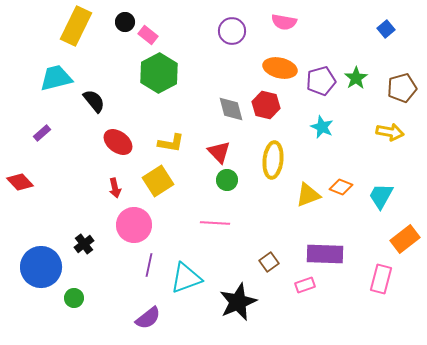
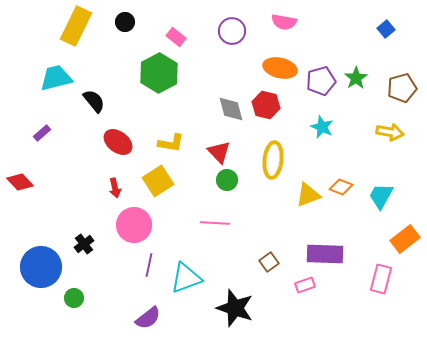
pink rectangle at (148, 35): moved 28 px right, 2 px down
black star at (238, 302): moved 3 px left, 6 px down; rotated 30 degrees counterclockwise
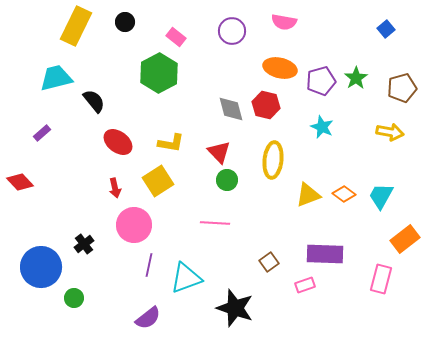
orange diamond at (341, 187): moved 3 px right, 7 px down; rotated 15 degrees clockwise
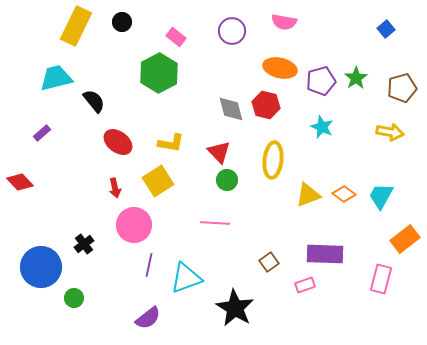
black circle at (125, 22): moved 3 px left
black star at (235, 308): rotated 12 degrees clockwise
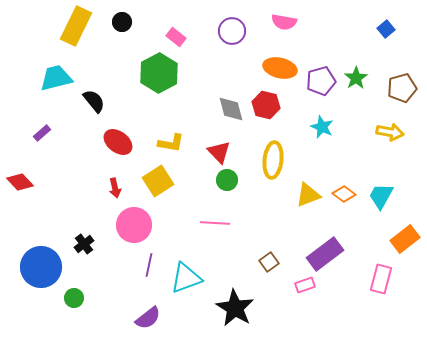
purple rectangle at (325, 254): rotated 39 degrees counterclockwise
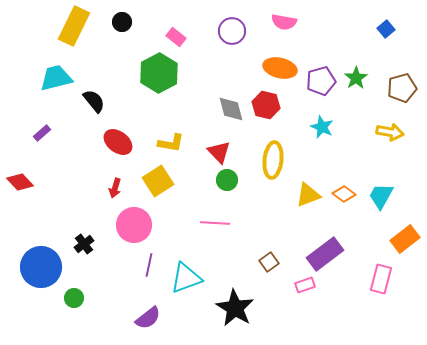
yellow rectangle at (76, 26): moved 2 px left
red arrow at (115, 188): rotated 30 degrees clockwise
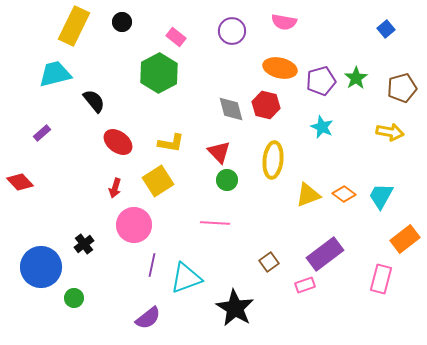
cyan trapezoid at (56, 78): moved 1 px left, 4 px up
purple line at (149, 265): moved 3 px right
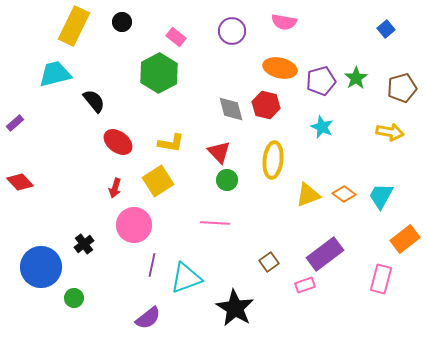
purple rectangle at (42, 133): moved 27 px left, 10 px up
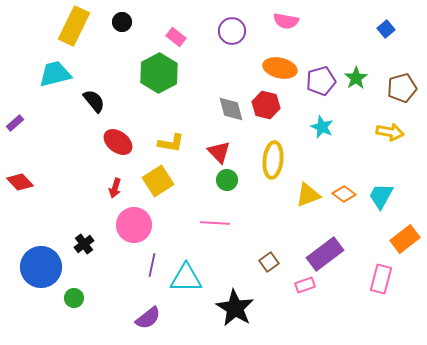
pink semicircle at (284, 22): moved 2 px right, 1 px up
cyan triangle at (186, 278): rotated 20 degrees clockwise
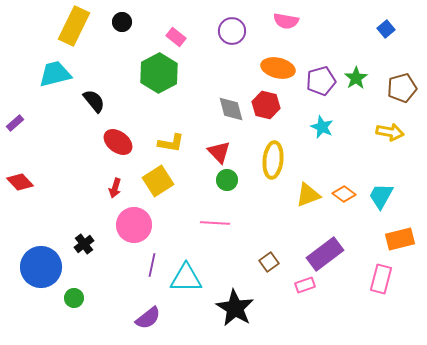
orange ellipse at (280, 68): moved 2 px left
orange rectangle at (405, 239): moved 5 px left; rotated 24 degrees clockwise
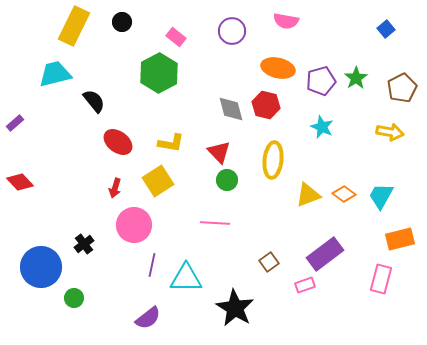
brown pentagon at (402, 88): rotated 12 degrees counterclockwise
